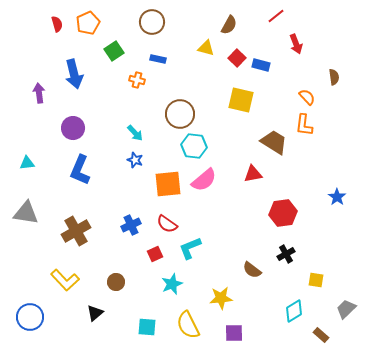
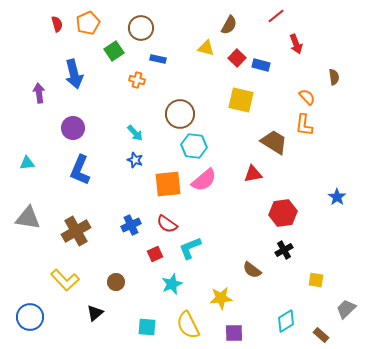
brown circle at (152, 22): moved 11 px left, 6 px down
gray triangle at (26, 213): moved 2 px right, 5 px down
black cross at (286, 254): moved 2 px left, 4 px up
cyan diamond at (294, 311): moved 8 px left, 10 px down
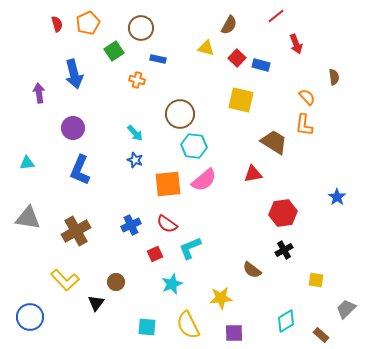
black triangle at (95, 313): moved 1 px right, 10 px up; rotated 12 degrees counterclockwise
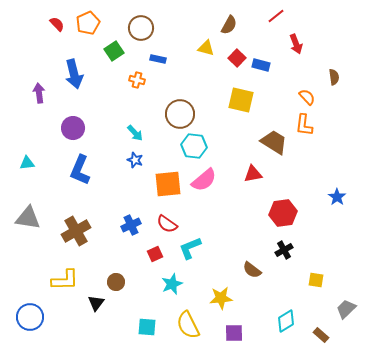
red semicircle at (57, 24): rotated 28 degrees counterclockwise
yellow L-shape at (65, 280): rotated 48 degrees counterclockwise
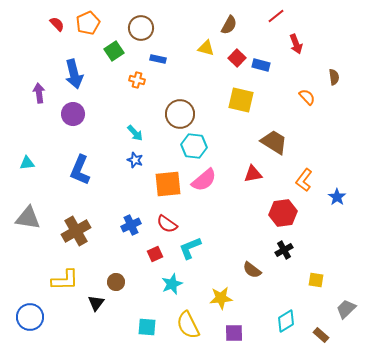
orange L-shape at (304, 125): moved 55 px down; rotated 30 degrees clockwise
purple circle at (73, 128): moved 14 px up
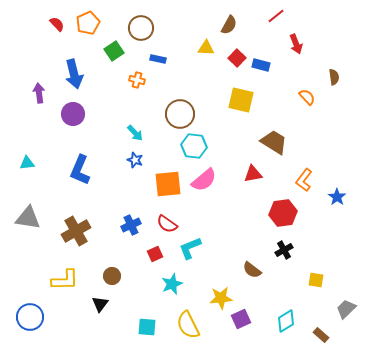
yellow triangle at (206, 48): rotated 12 degrees counterclockwise
brown circle at (116, 282): moved 4 px left, 6 px up
black triangle at (96, 303): moved 4 px right, 1 px down
purple square at (234, 333): moved 7 px right, 14 px up; rotated 24 degrees counterclockwise
